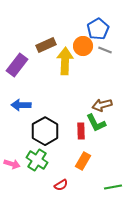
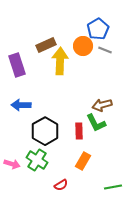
yellow arrow: moved 5 px left
purple rectangle: rotated 55 degrees counterclockwise
red rectangle: moved 2 px left
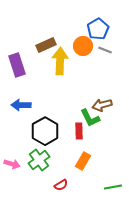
green L-shape: moved 6 px left, 5 px up
green cross: moved 2 px right; rotated 20 degrees clockwise
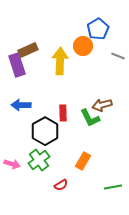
brown rectangle: moved 18 px left, 5 px down
gray line: moved 13 px right, 6 px down
red rectangle: moved 16 px left, 18 px up
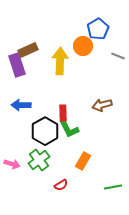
green L-shape: moved 21 px left, 11 px down
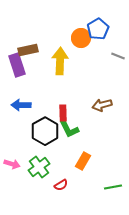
orange circle: moved 2 px left, 8 px up
brown rectangle: rotated 12 degrees clockwise
green cross: moved 7 px down
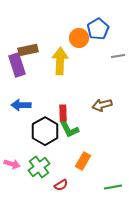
orange circle: moved 2 px left
gray line: rotated 32 degrees counterclockwise
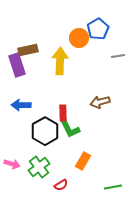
brown arrow: moved 2 px left, 3 px up
green L-shape: moved 1 px right
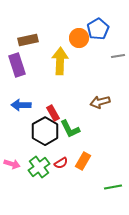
brown rectangle: moved 10 px up
red rectangle: moved 10 px left; rotated 28 degrees counterclockwise
red semicircle: moved 22 px up
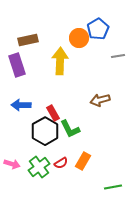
brown arrow: moved 2 px up
